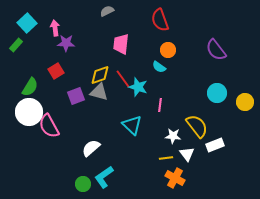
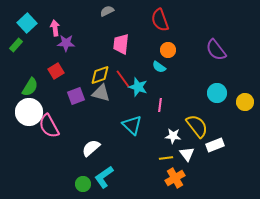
gray triangle: moved 2 px right, 1 px down
orange cross: rotated 30 degrees clockwise
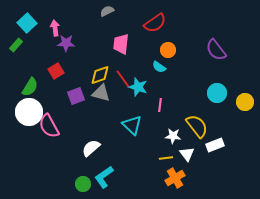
red semicircle: moved 5 px left, 3 px down; rotated 105 degrees counterclockwise
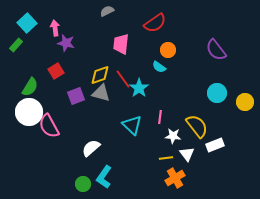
purple star: rotated 12 degrees clockwise
cyan star: moved 1 px right, 1 px down; rotated 18 degrees clockwise
pink line: moved 12 px down
cyan L-shape: rotated 20 degrees counterclockwise
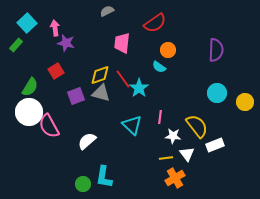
pink trapezoid: moved 1 px right, 1 px up
purple semicircle: rotated 140 degrees counterclockwise
white semicircle: moved 4 px left, 7 px up
cyan L-shape: rotated 25 degrees counterclockwise
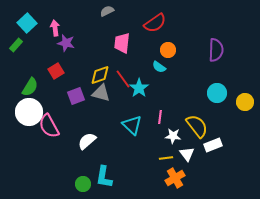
white rectangle: moved 2 px left
